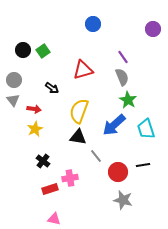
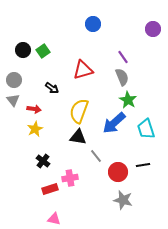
blue arrow: moved 2 px up
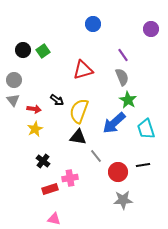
purple circle: moved 2 px left
purple line: moved 2 px up
black arrow: moved 5 px right, 12 px down
gray star: rotated 18 degrees counterclockwise
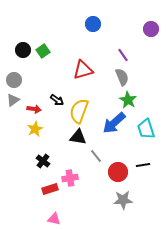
gray triangle: rotated 32 degrees clockwise
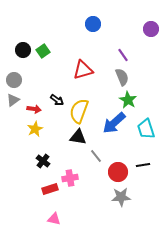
gray star: moved 2 px left, 3 px up
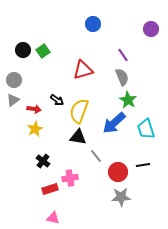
pink triangle: moved 1 px left, 1 px up
